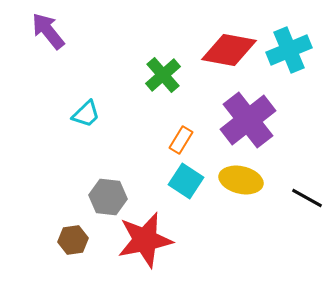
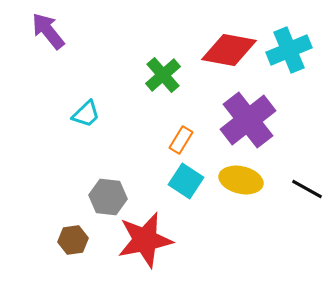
black line: moved 9 px up
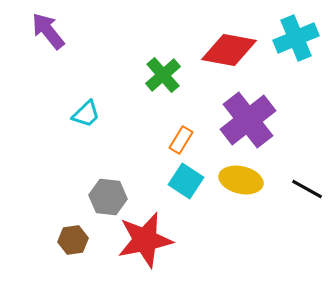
cyan cross: moved 7 px right, 12 px up
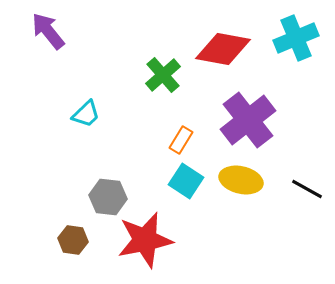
red diamond: moved 6 px left, 1 px up
brown hexagon: rotated 16 degrees clockwise
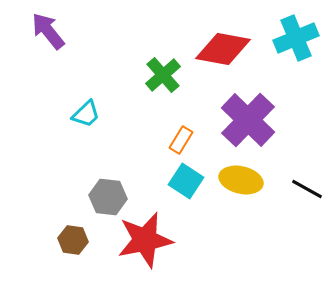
purple cross: rotated 8 degrees counterclockwise
